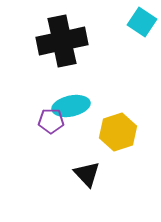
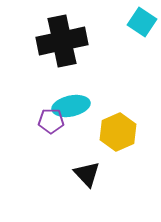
yellow hexagon: rotated 6 degrees counterclockwise
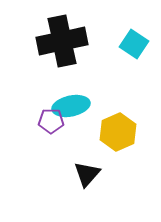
cyan square: moved 8 px left, 22 px down
black triangle: rotated 24 degrees clockwise
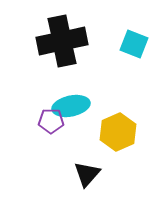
cyan square: rotated 12 degrees counterclockwise
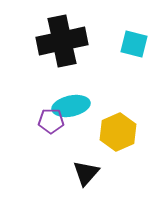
cyan square: rotated 8 degrees counterclockwise
black triangle: moved 1 px left, 1 px up
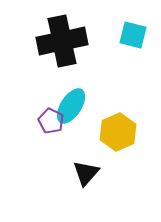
cyan square: moved 1 px left, 9 px up
cyan ellipse: rotated 45 degrees counterclockwise
purple pentagon: rotated 25 degrees clockwise
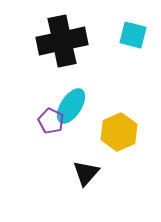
yellow hexagon: moved 1 px right
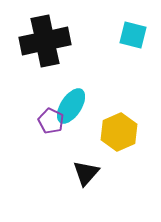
black cross: moved 17 px left
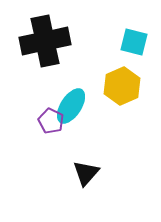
cyan square: moved 1 px right, 7 px down
yellow hexagon: moved 3 px right, 46 px up
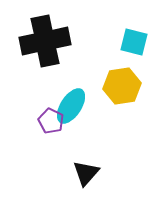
yellow hexagon: rotated 15 degrees clockwise
